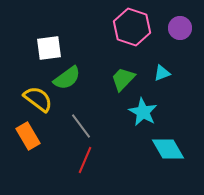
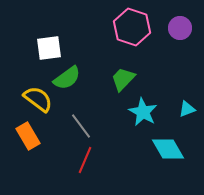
cyan triangle: moved 25 px right, 36 px down
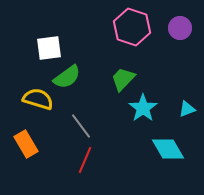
green semicircle: moved 1 px up
yellow semicircle: rotated 20 degrees counterclockwise
cyan star: moved 4 px up; rotated 8 degrees clockwise
orange rectangle: moved 2 px left, 8 px down
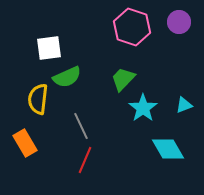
purple circle: moved 1 px left, 6 px up
green semicircle: rotated 12 degrees clockwise
yellow semicircle: rotated 100 degrees counterclockwise
cyan triangle: moved 3 px left, 4 px up
gray line: rotated 12 degrees clockwise
orange rectangle: moved 1 px left, 1 px up
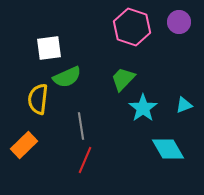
gray line: rotated 16 degrees clockwise
orange rectangle: moved 1 px left, 2 px down; rotated 76 degrees clockwise
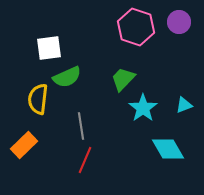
pink hexagon: moved 4 px right
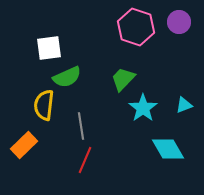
yellow semicircle: moved 6 px right, 6 px down
